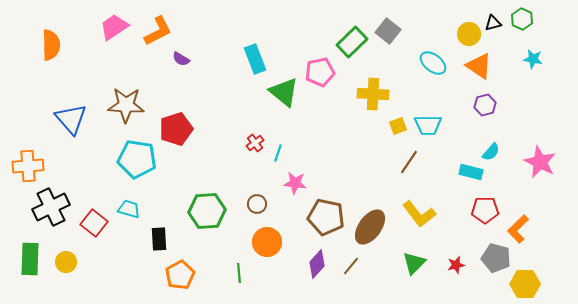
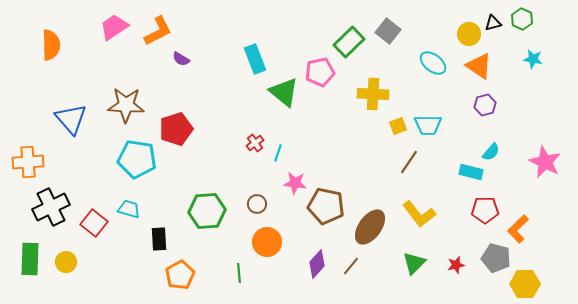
green rectangle at (352, 42): moved 3 px left
pink star at (540, 162): moved 5 px right
orange cross at (28, 166): moved 4 px up
brown pentagon at (326, 217): moved 11 px up
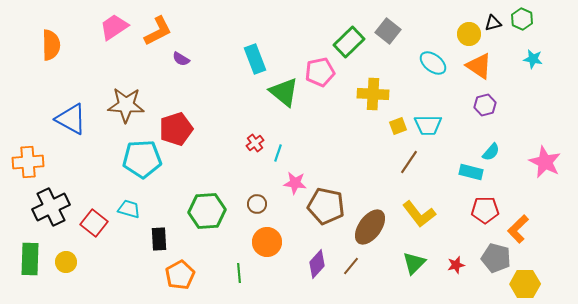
blue triangle at (71, 119): rotated 20 degrees counterclockwise
cyan pentagon at (137, 159): moved 5 px right; rotated 12 degrees counterclockwise
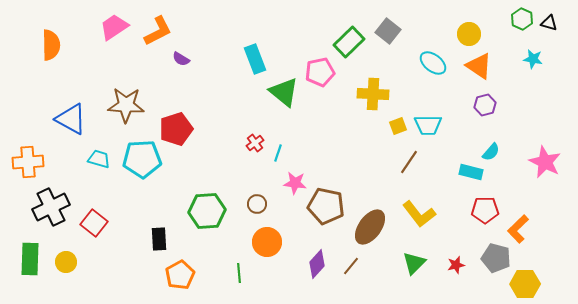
black triangle at (493, 23): moved 56 px right; rotated 30 degrees clockwise
cyan trapezoid at (129, 209): moved 30 px left, 50 px up
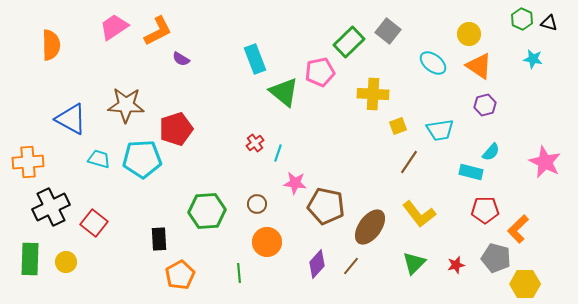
cyan trapezoid at (428, 125): moved 12 px right, 5 px down; rotated 8 degrees counterclockwise
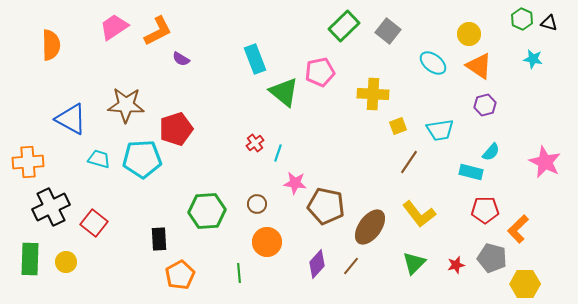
green rectangle at (349, 42): moved 5 px left, 16 px up
gray pentagon at (496, 258): moved 4 px left
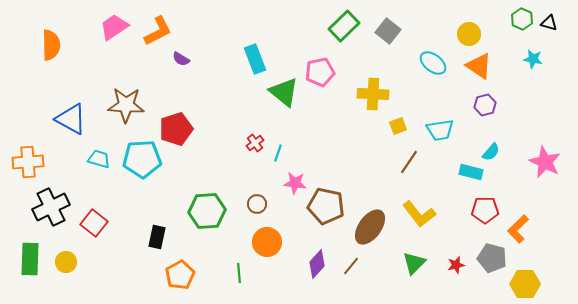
black rectangle at (159, 239): moved 2 px left, 2 px up; rotated 15 degrees clockwise
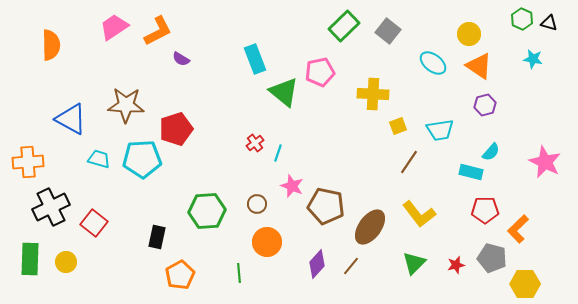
pink star at (295, 183): moved 3 px left, 3 px down; rotated 15 degrees clockwise
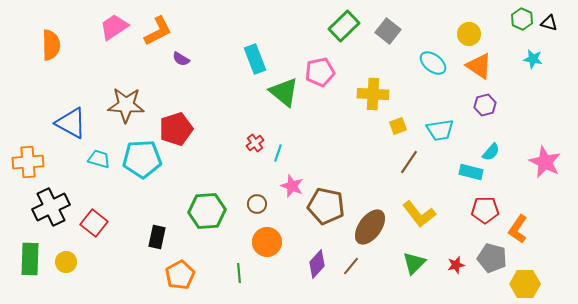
blue triangle at (71, 119): moved 4 px down
orange L-shape at (518, 229): rotated 12 degrees counterclockwise
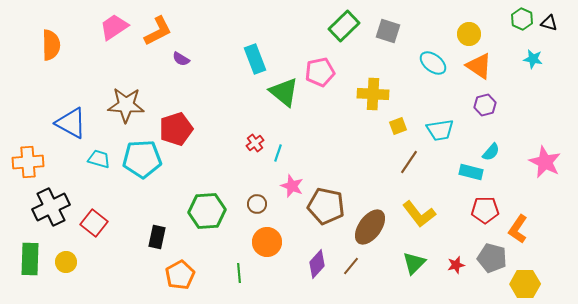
gray square at (388, 31): rotated 20 degrees counterclockwise
